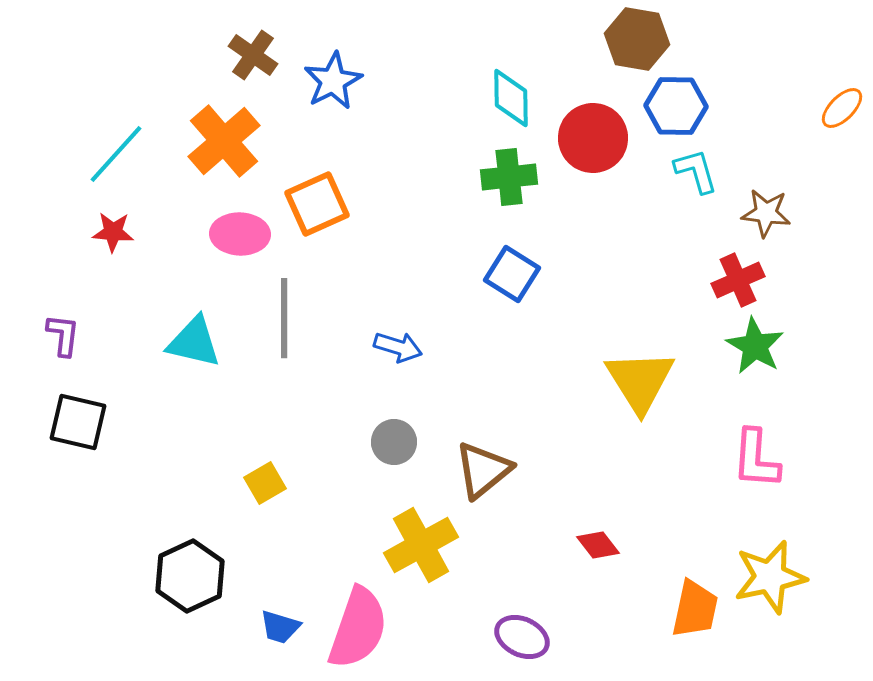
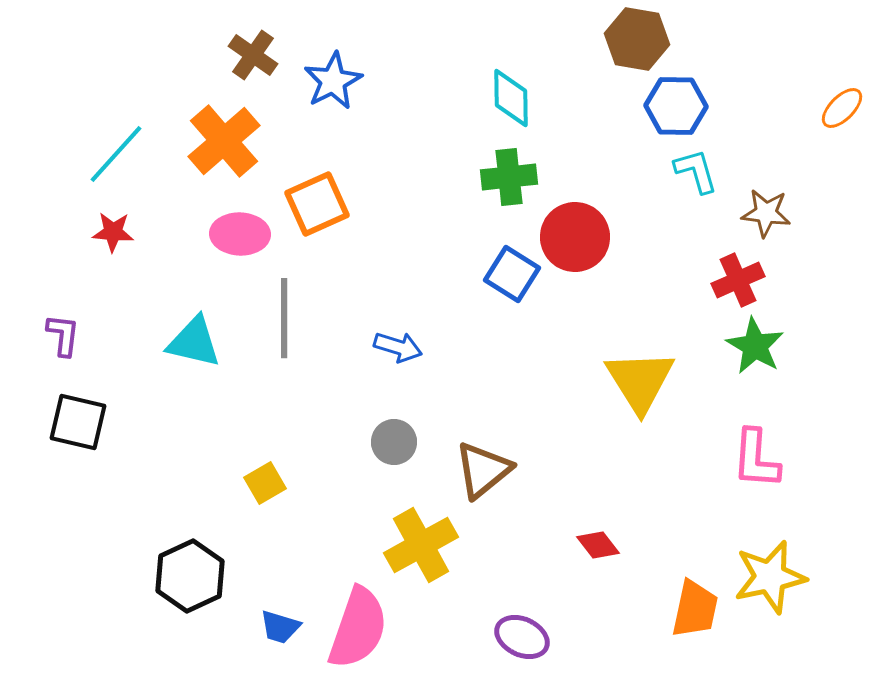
red circle: moved 18 px left, 99 px down
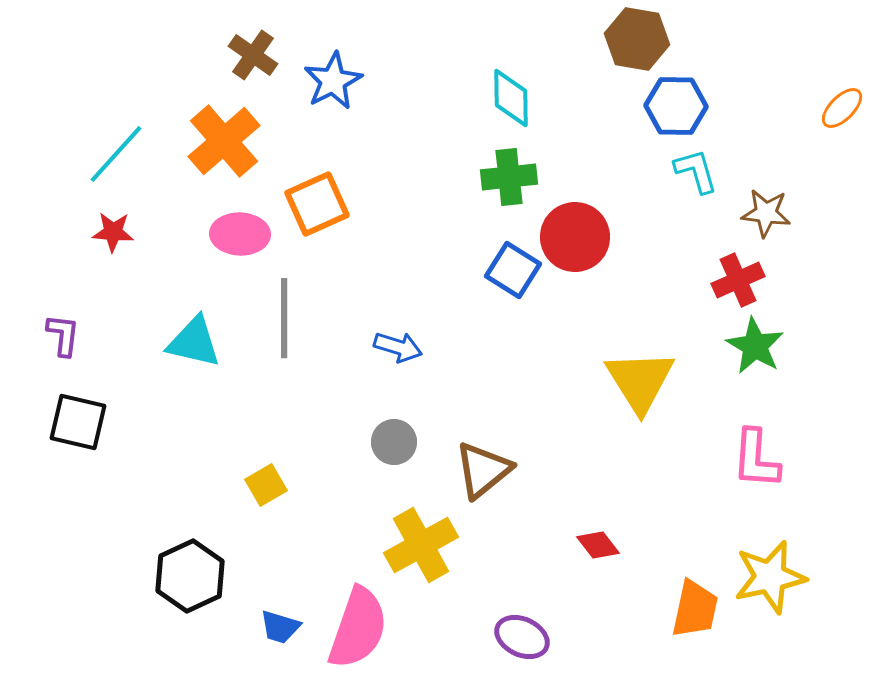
blue square: moved 1 px right, 4 px up
yellow square: moved 1 px right, 2 px down
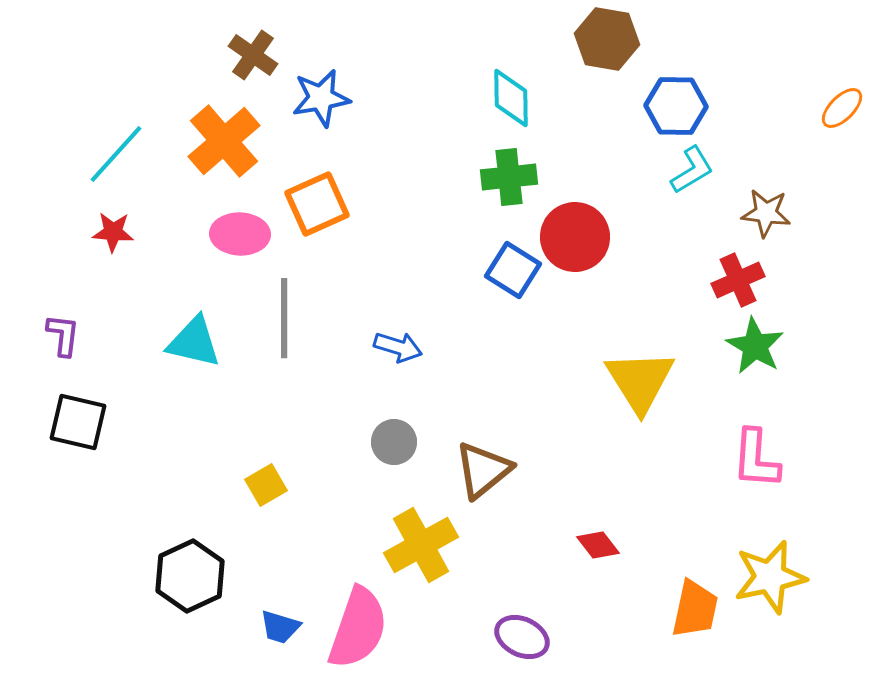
brown hexagon: moved 30 px left
blue star: moved 12 px left, 17 px down; rotated 18 degrees clockwise
cyan L-shape: moved 4 px left, 1 px up; rotated 75 degrees clockwise
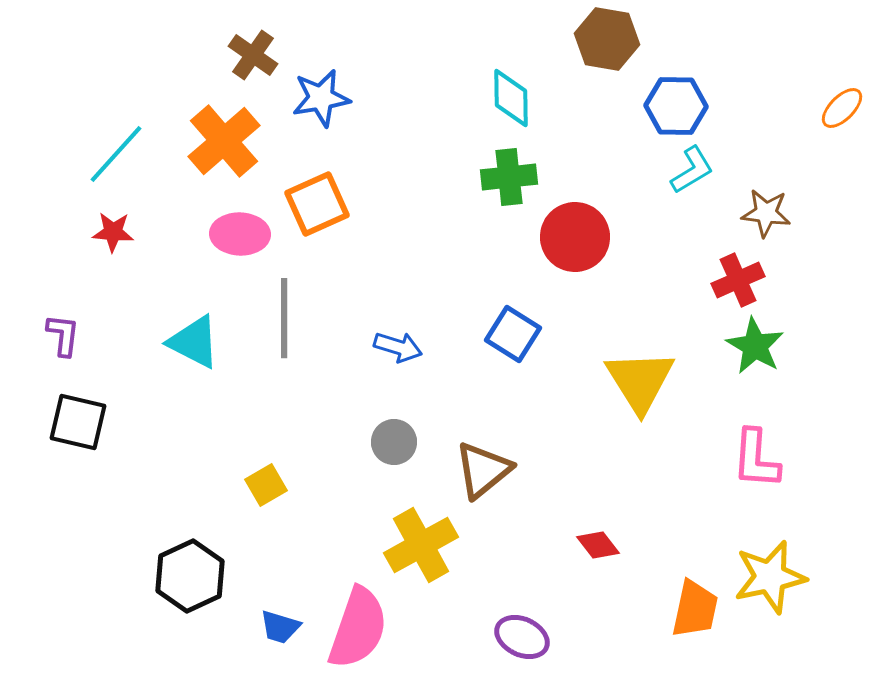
blue square: moved 64 px down
cyan triangle: rotated 14 degrees clockwise
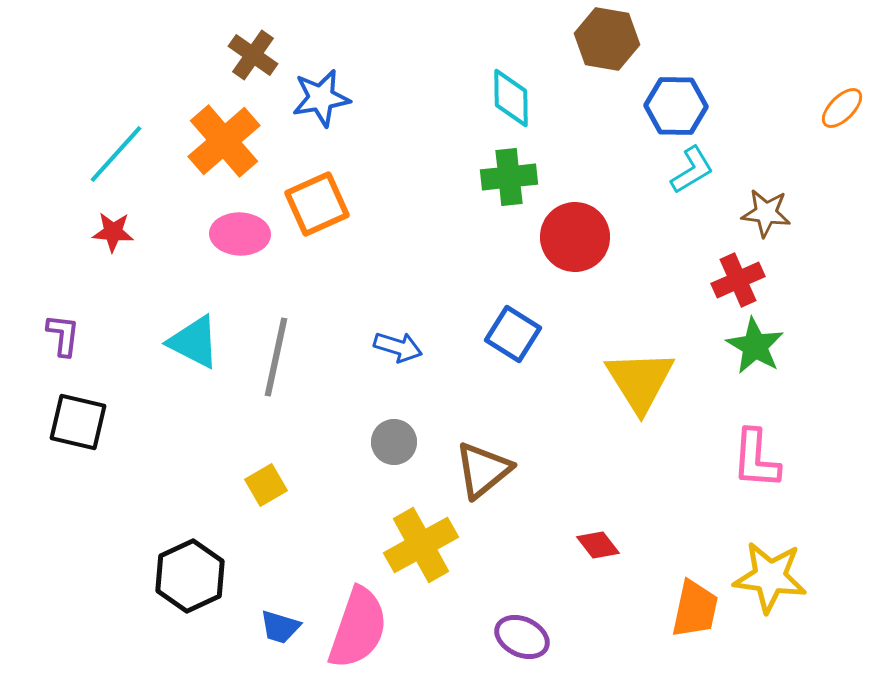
gray line: moved 8 px left, 39 px down; rotated 12 degrees clockwise
yellow star: rotated 20 degrees clockwise
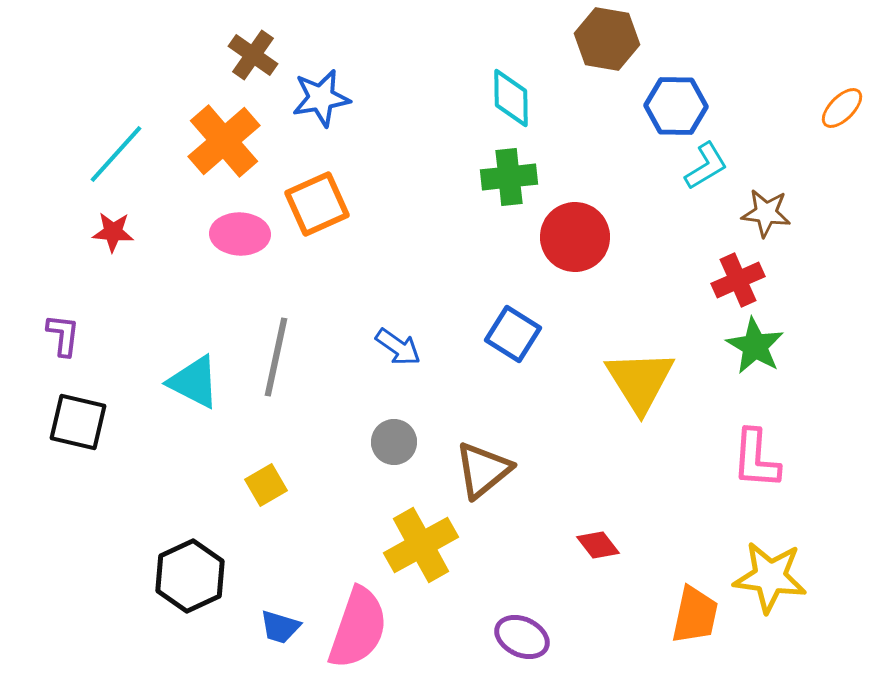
cyan L-shape: moved 14 px right, 4 px up
cyan triangle: moved 40 px down
blue arrow: rotated 18 degrees clockwise
orange trapezoid: moved 6 px down
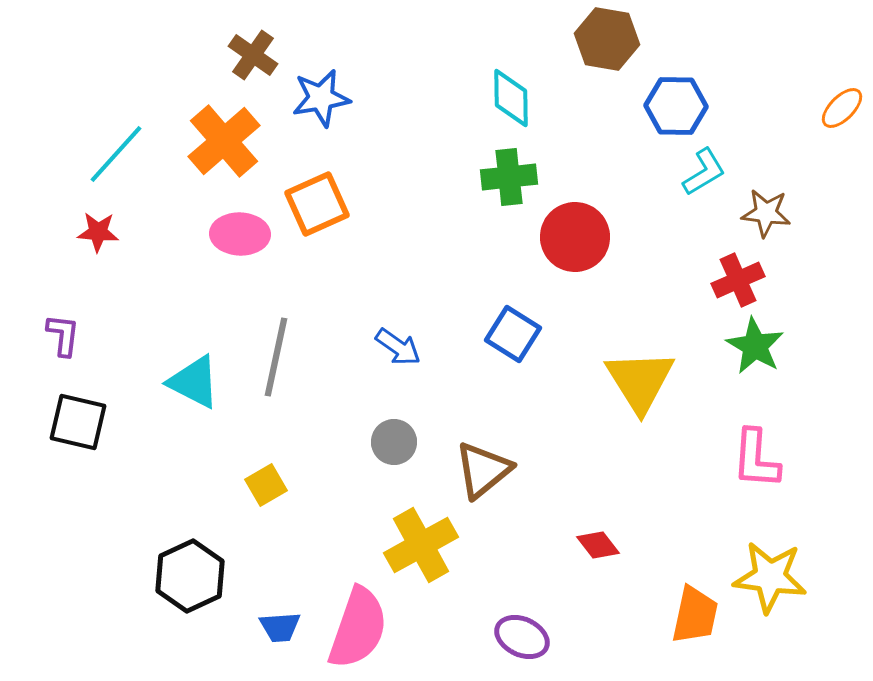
cyan L-shape: moved 2 px left, 6 px down
red star: moved 15 px left
blue trapezoid: rotated 21 degrees counterclockwise
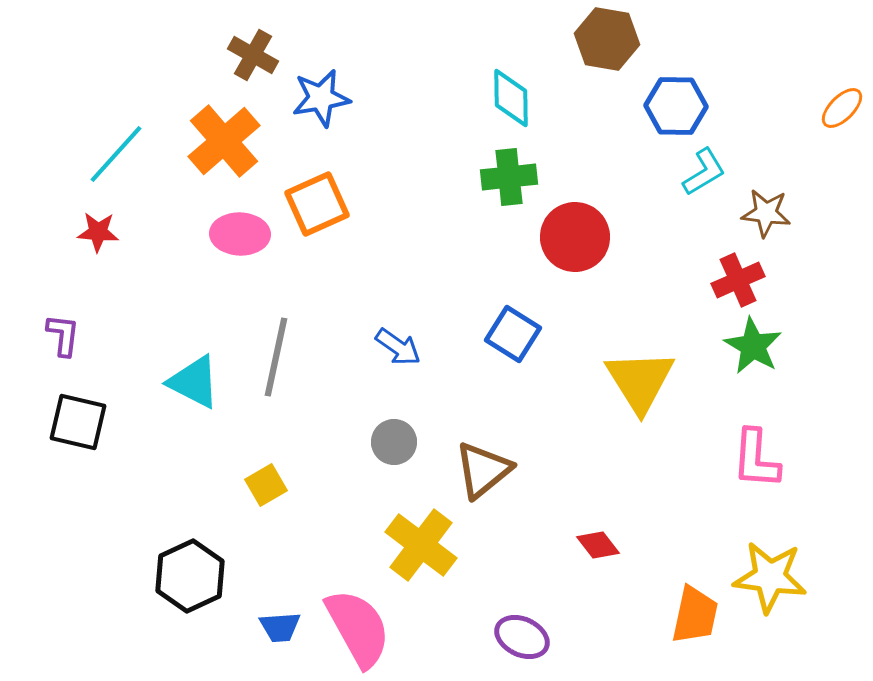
brown cross: rotated 6 degrees counterclockwise
green star: moved 2 px left
yellow cross: rotated 24 degrees counterclockwise
pink semicircle: rotated 48 degrees counterclockwise
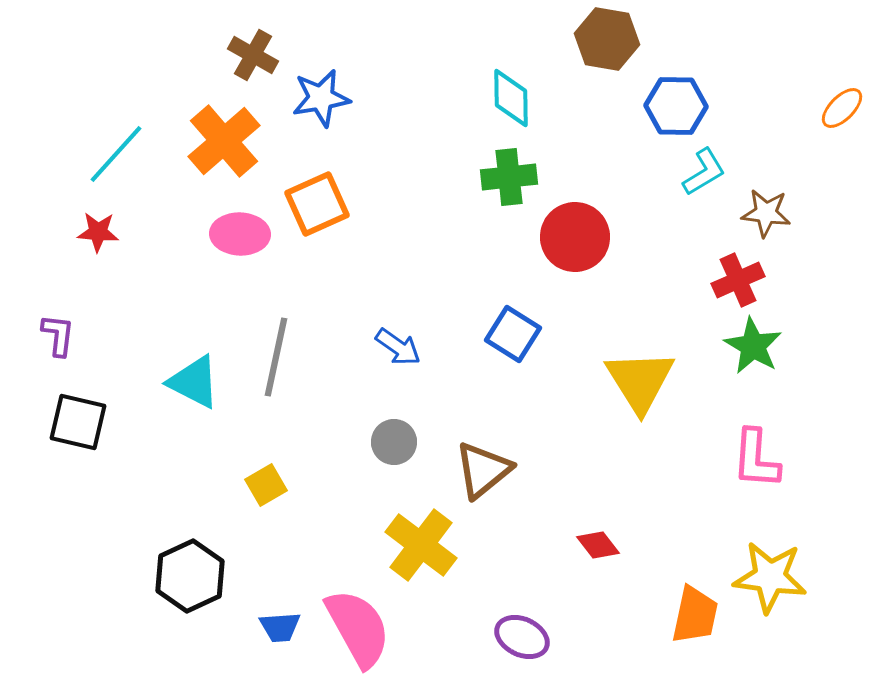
purple L-shape: moved 5 px left
